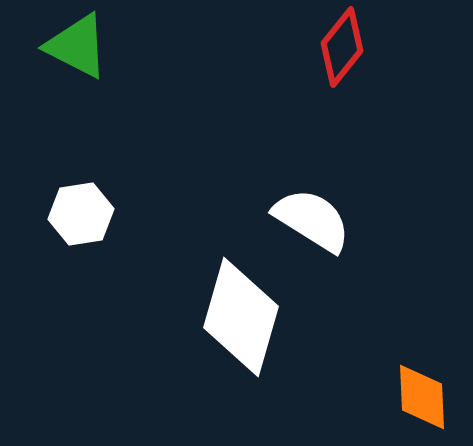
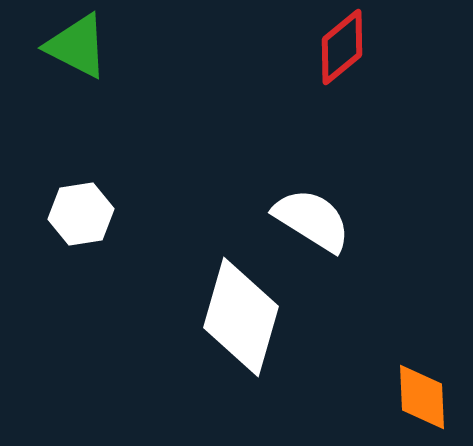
red diamond: rotated 12 degrees clockwise
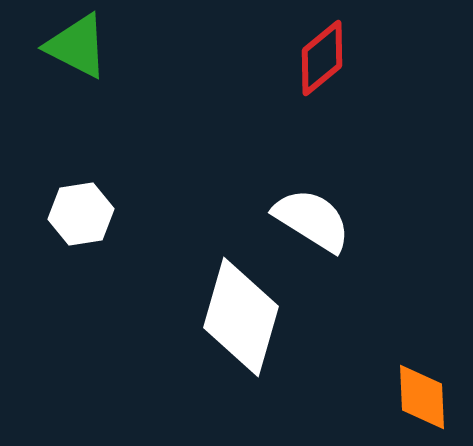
red diamond: moved 20 px left, 11 px down
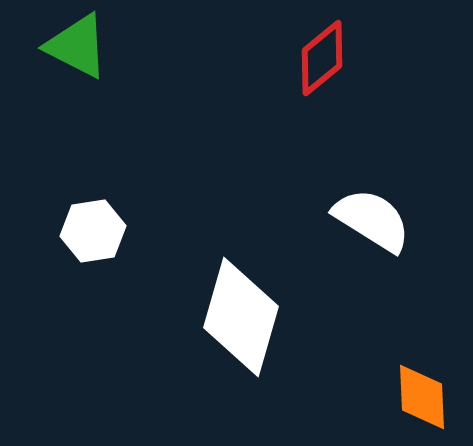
white hexagon: moved 12 px right, 17 px down
white semicircle: moved 60 px right
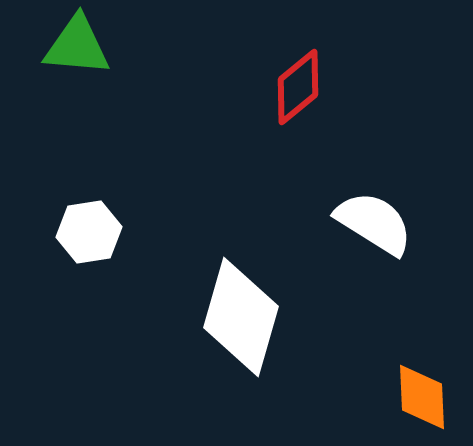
green triangle: rotated 22 degrees counterclockwise
red diamond: moved 24 px left, 29 px down
white semicircle: moved 2 px right, 3 px down
white hexagon: moved 4 px left, 1 px down
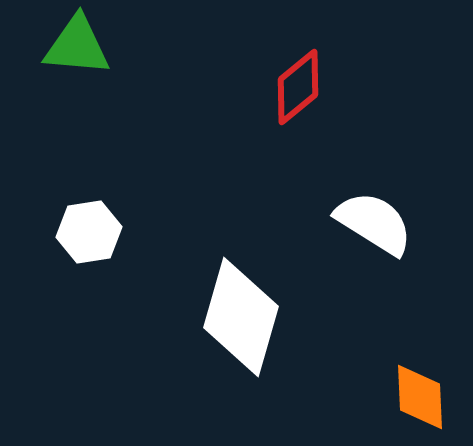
orange diamond: moved 2 px left
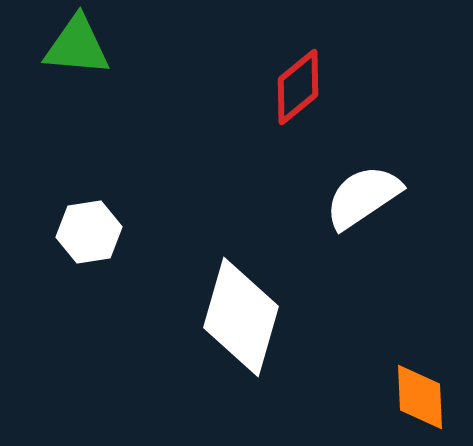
white semicircle: moved 11 px left, 26 px up; rotated 66 degrees counterclockwise
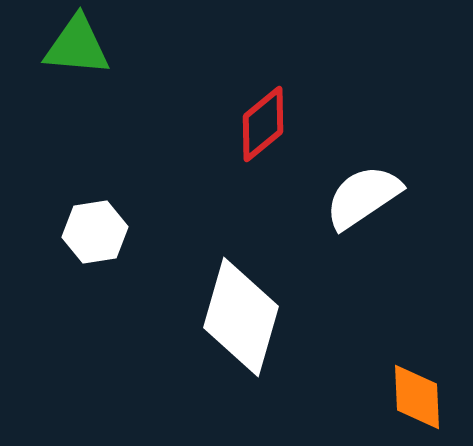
red diamond: moved 35 px left, 37 px down
white hexagon: moved 6 px right
orange diamond: moved 3 px left
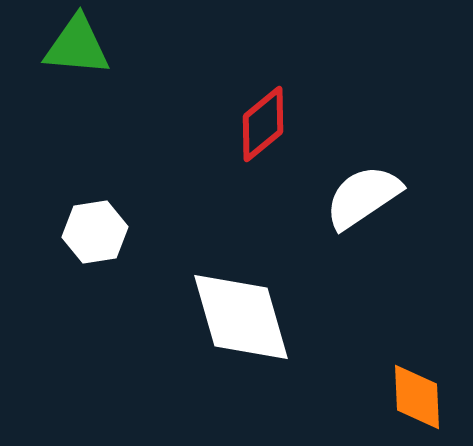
white diamond: rotated 32 degrees counterclockwise
